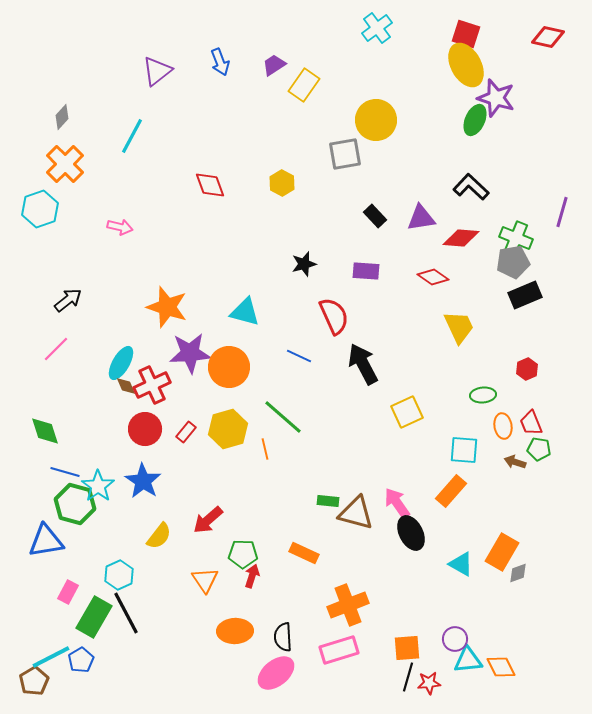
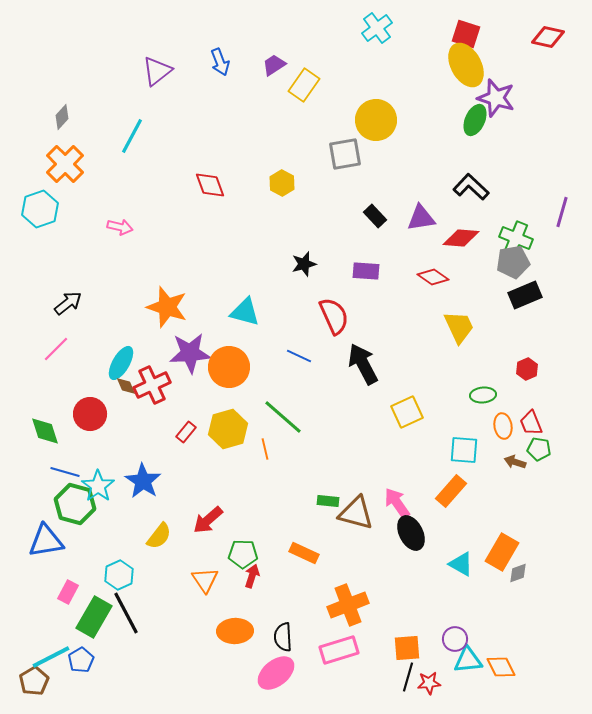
black arrow at (68, 300): moved 3 px down
red circle at (145, 429): moved 55 px left, 15 px up
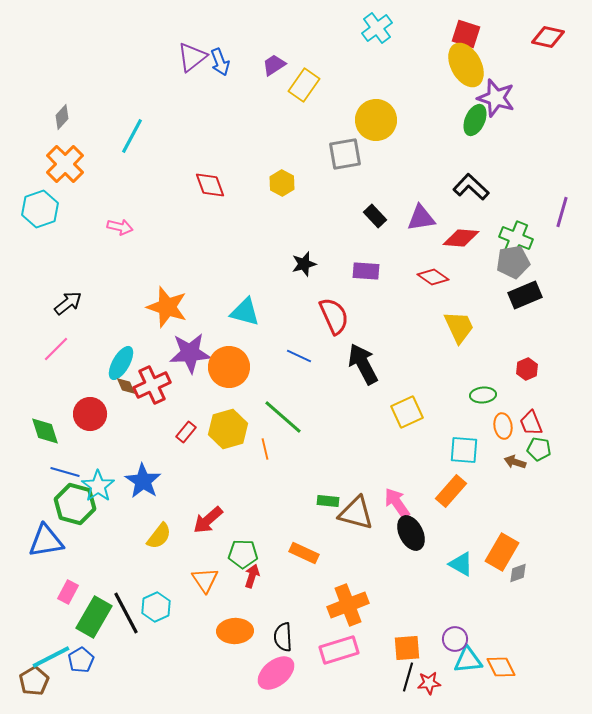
purple triangle at (157, 71): moved 35 px right, 14 px up
cyan hexagon at (119, 575): moved 37 px right, 32 px down
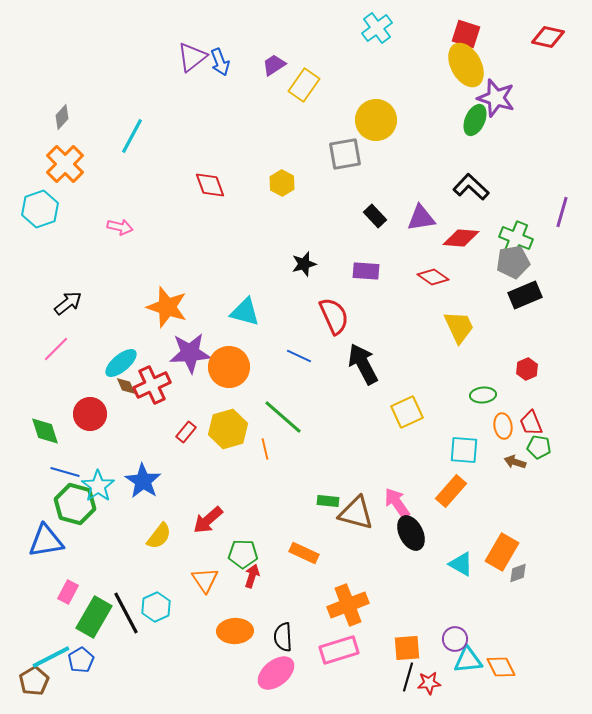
cyan ellipse at (121, 363): rotated 20 degrees clockwise
green pentagon at (539, 449): moved 2 px up
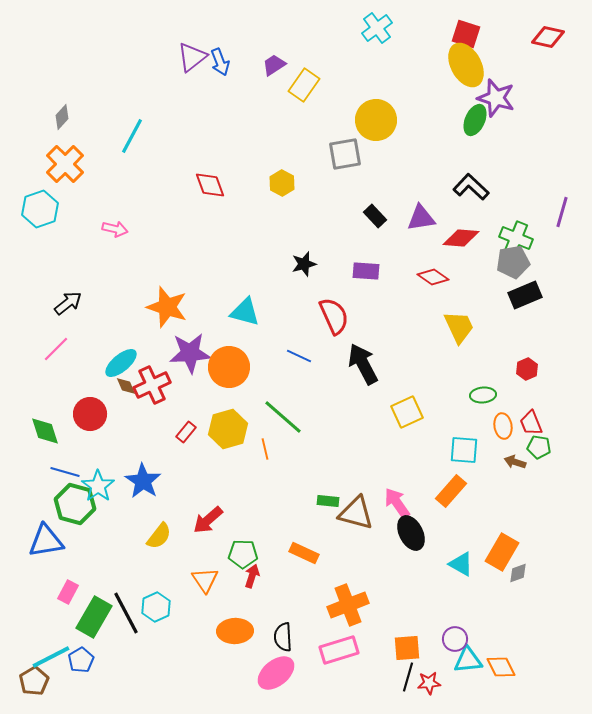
pink arrow at (120, 227): moved 5 px left, 2 px down
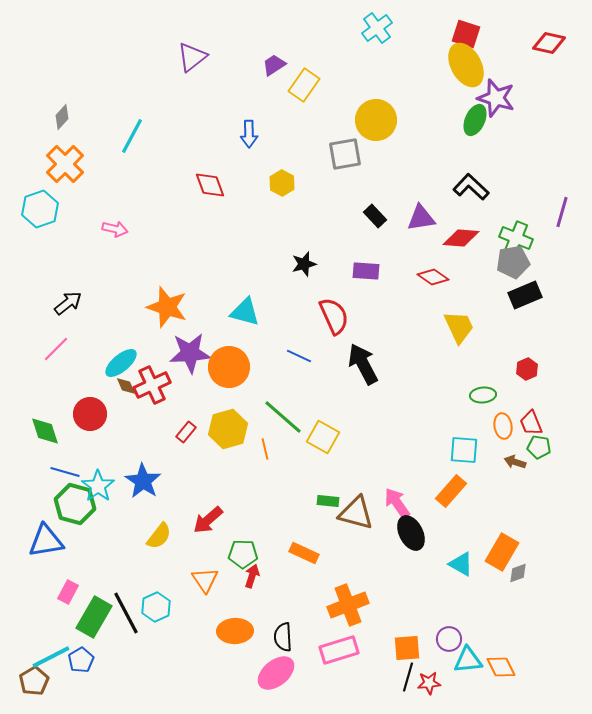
red diamond at (548, 37): moved 1 px right, 6 px down
blue arrow at (220, 62): moved 29 px right, 72 px down; rotated 20 degrees clockwise
yellow square at (407, 412): moved 84 px left, 25 px down; rotated 36 degrees counterclockwise
purple circle at (455, 639): moved 6 px left
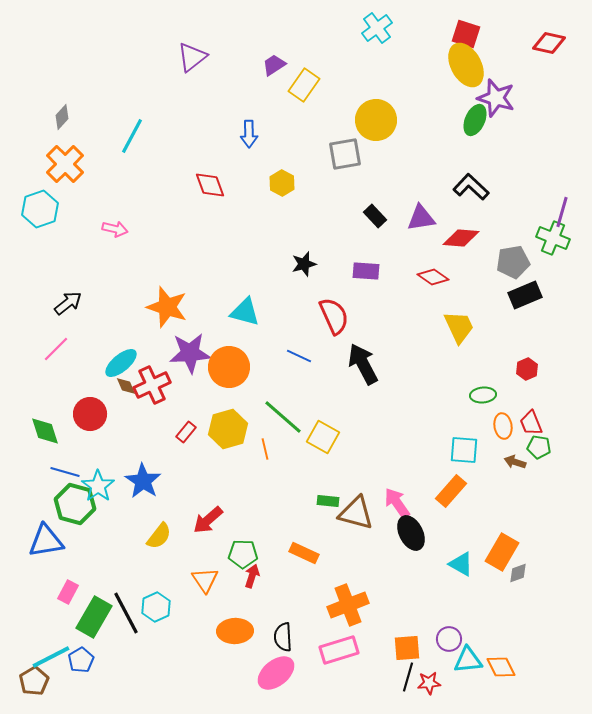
green cross at (516, 238): moved 37 px right
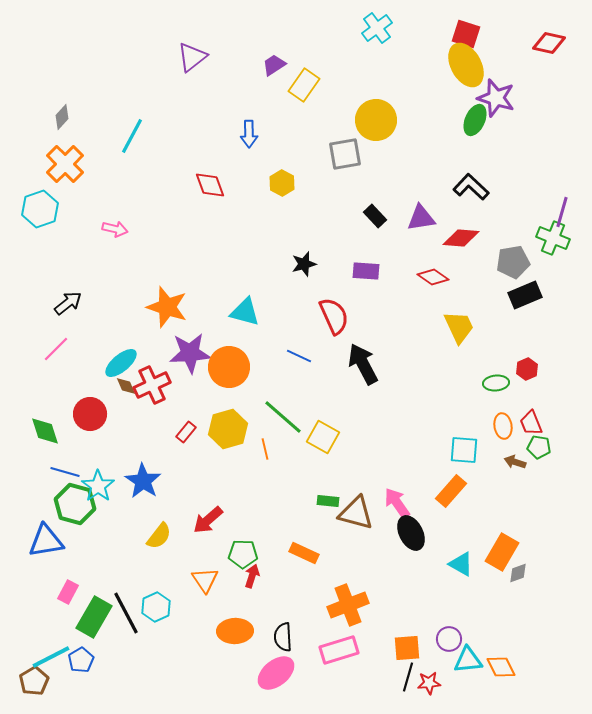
green ellipse at (483, 395): moved 13 px right, 12 px up
